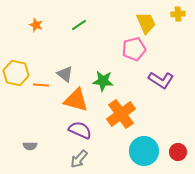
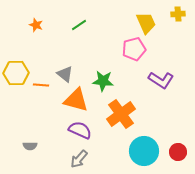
yellow hexagon: rotated 15 degrees counterclockwise
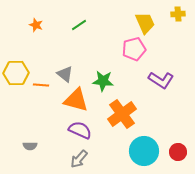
yellow trapezoid: moved 1 px left
orange cross: moved 1 px right
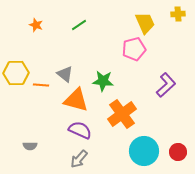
purple L-shape: moved 5 px right, 5 px down; rotated 75 degrees counterclockwise
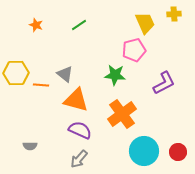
yellow cross: moved 4 px left
pink pentagon: moved 1 px down
green star: moved 12 px right, 6 px up
purple L-shape: moved 2 px left, 2 px up; rotated 15 degrees clockwise
